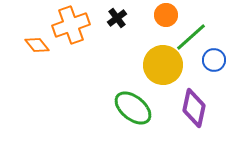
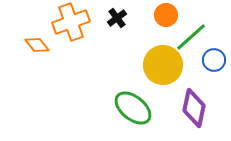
orange cross: moved 3 px up
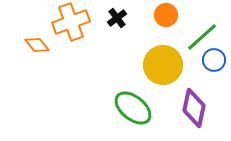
green line: moved 11 px right
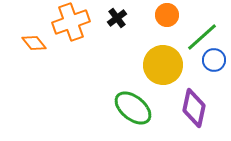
orange circle: moved 1 px right
orange diamond: moved 3 px left, 2 px up
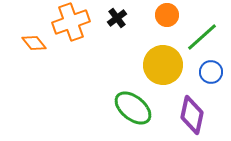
blue circle: moved 3 px left, 12 px down
purple diamond: moved 2 px left, 7 px down
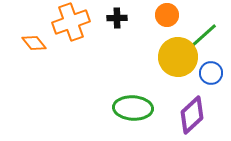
black cross: rotated 36 degrees clockwise
yellow circle: moved 15 px right, 8 px up
blue circle: moved 1 px down
green ellipse: rotated 36 degrees counterclockwise
purple diamond: rotated 36 degrees clockwise
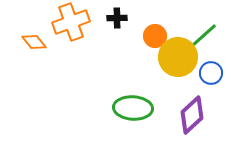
orange circle: moved 12 px left, 21 px down
orange diamond: moved 1 px up
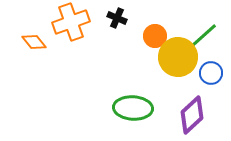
black cross: rotated 24 degrees clockwise
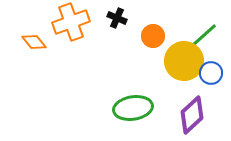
orange circle: moved 2 px left
yellow circle: moved 6 px right, 4 px down
green ellipse: rotated 12 degrees counterclockwise
